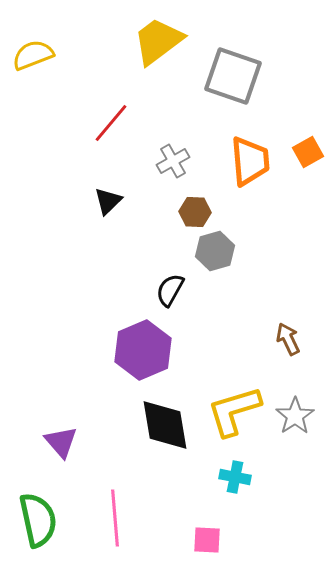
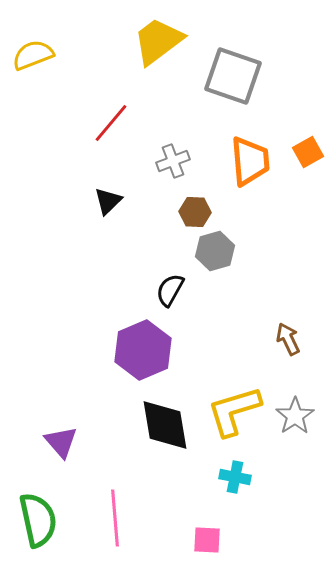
gray cross: rotated 8 degrees clockwise
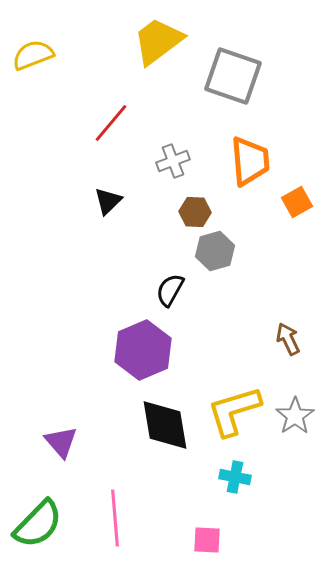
orange square: moved 11 px left, 50 px down
green semicircle: moved 4 px down; rotated 56 degrees clockwise
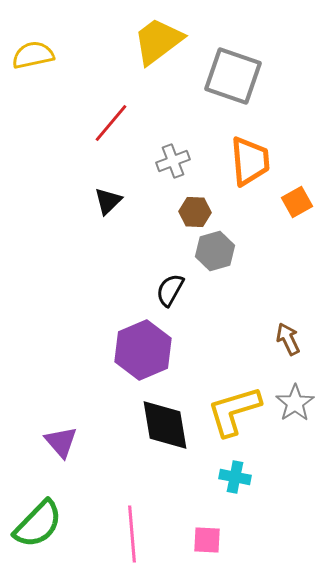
yellow semicircle: rotated 9 degrees clockwise
gray star: moved 13 px up
pink line: moved 17 px right, 16 px down
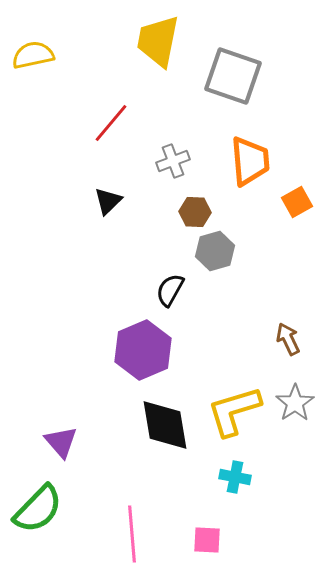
yellow trapezoid: rotated 42 degrees counterclockwise
green semicircle: moved 15 px up
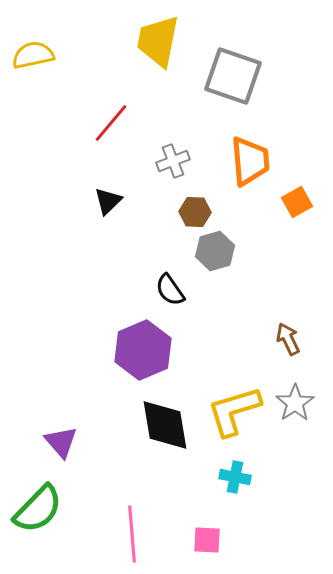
black semicircle: rotated 64 degrees counterclockwise
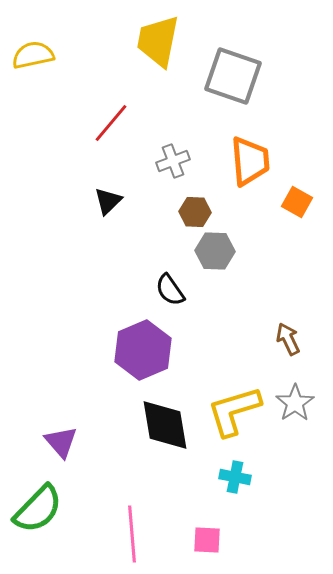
orange square: rotated 32 degrees counterclockwise
gray hexagon: rotated 18 degrees clockwise
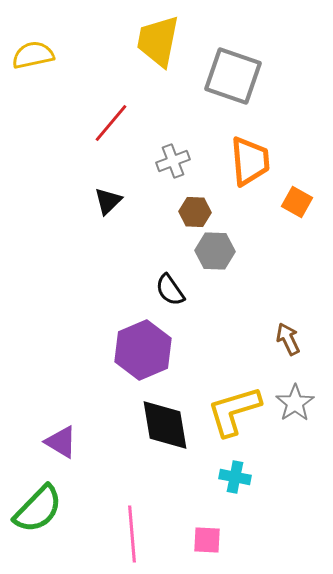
purple triangle: rotated 18 degrees counterclockwise
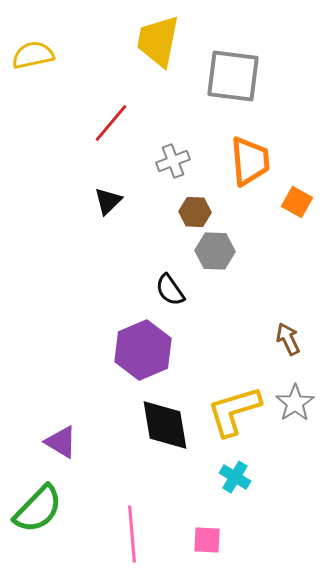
gray square: rotated 12 degrees counterclockwise
cyan cross: rotated 20 degrees clockwise
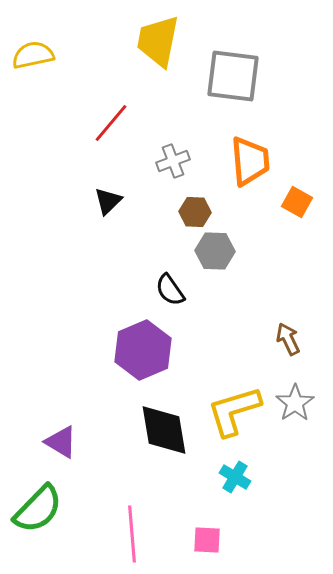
black diamond: moved 1 px left, 5 px down
